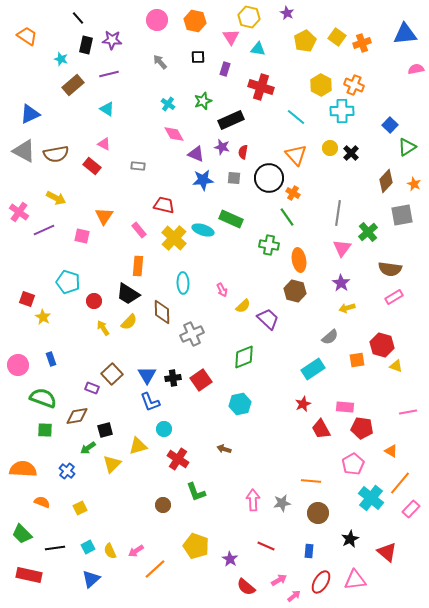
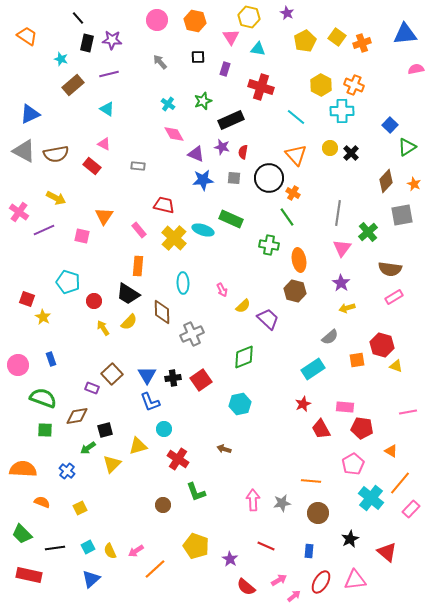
black rectangle at (86, 45): moved 1 px right, 2 px up
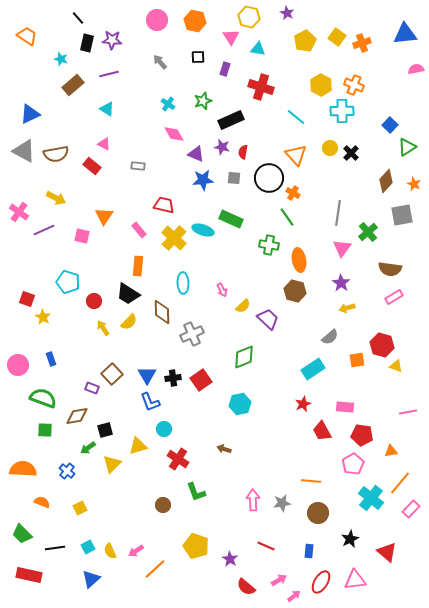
red pentagon at (362, 428): moved 7 px down
red trapezoid at (321, 429): moved 1 px right, 2 px down
orange triangle at (391, 451): rotated 40 degrees counterclockwise
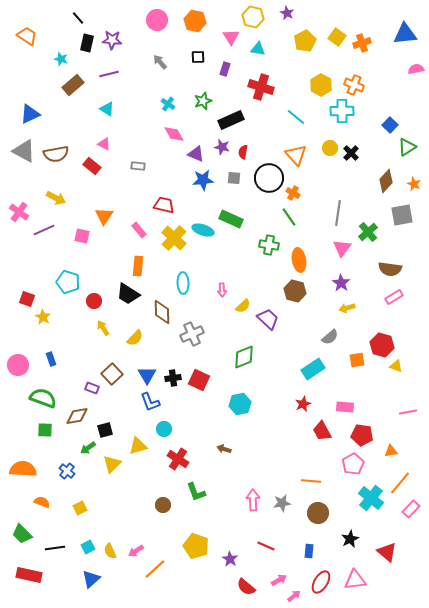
yellow hexagon at (249, 17): moved 4 px right
green line at (287, 217): moved 2 px right
pink arrow at (222, 290): rotated 24 degrees clockwise
yellow semicircle at (129, 322): moved 6 px right, 16 px down
red square at (201, 380): moved 2 px left; rotated 30 degrees counterclockwise
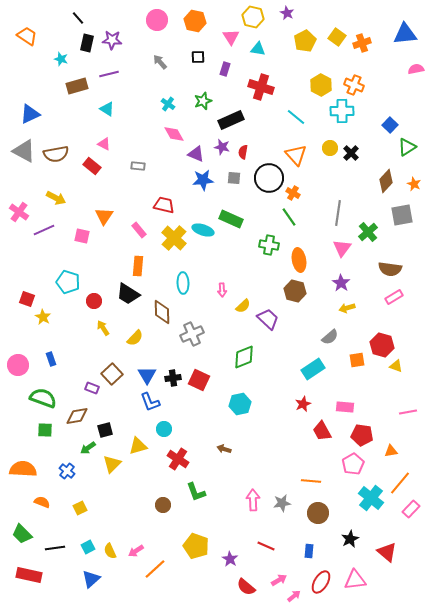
brown rectangle at (73, 85): moved 4 px right, 1 px down; rotated 25 degrees clockwise
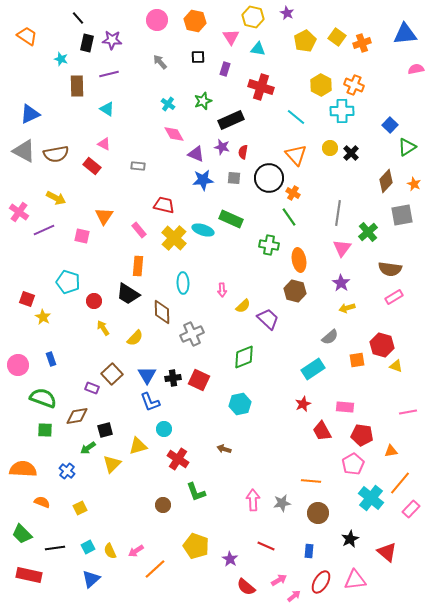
brown rectangle at (77, 86): rotated 75 degrees counterclockwise
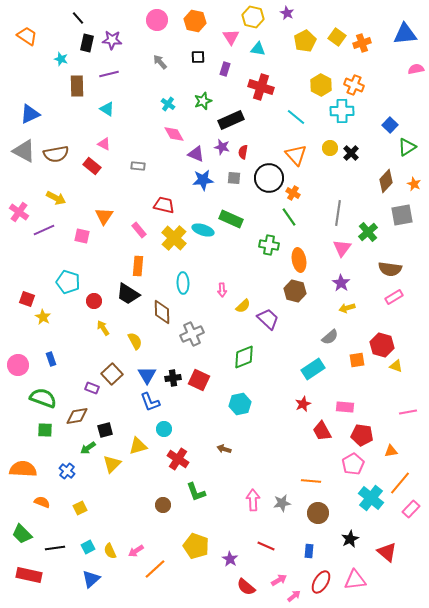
yellow semicircle at (135, 338): moved 3 px down; rotated 72 degrees counterclockwise
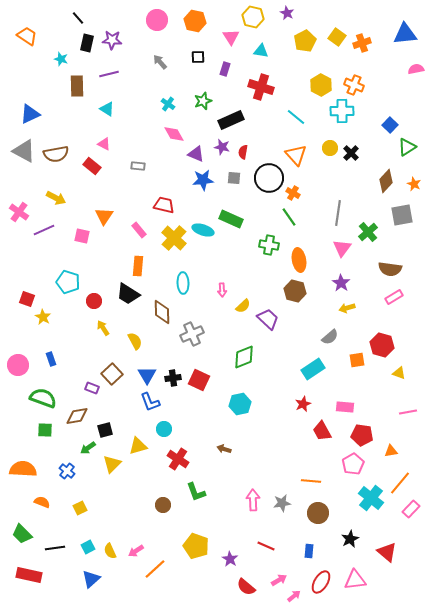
cyan triangle at (258, 49): moved 3 px right, 2 px down
yellow triangle at (396, 366): moved 3 px right, 7 px down
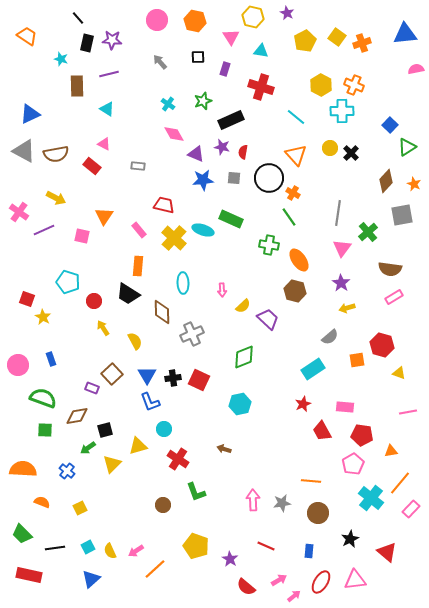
orange ellipse at (299, 260): rotated 25 degrees counterclockwise
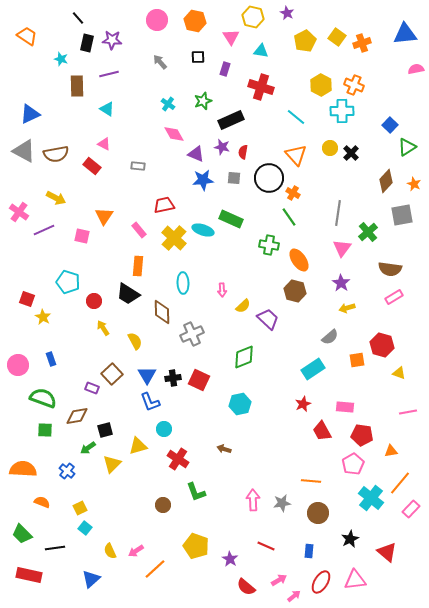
red trapezoid at (164, 205): rotated 25 degrees counterclockwise
cyan square at (88, 547): moved 3 px left, 19 px up; rotated 24 degrees counterclockwise
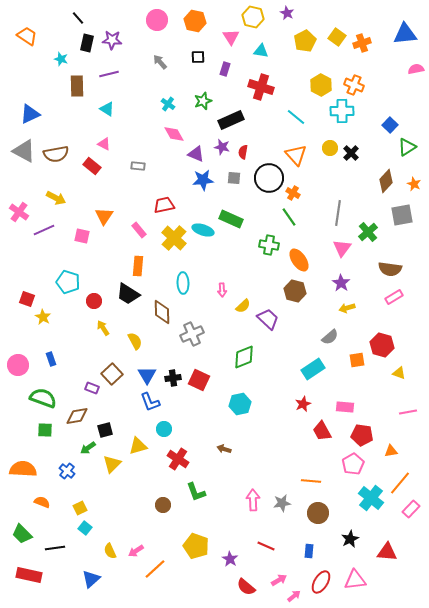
red triangle at (387, 552): rotated 35 degrees counterclockwise
